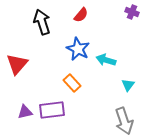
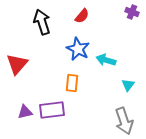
red semicircle: moved 1 px right, 1 px down
orange rectangle: rotated 48 degrees clockwise
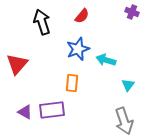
blue star: rotated 25 degrees clockwise
purple triangle: rotated 42 degrees clockwise
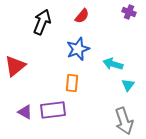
purple cross: moved 3 px left
black arrow: rotated 40 degrees clockwise
cyan arrow: moved 7 px right, 4 px down
red triangle: moved 2 px left, 2 px down; rotated 10 degrees clockwise
purple rectangle: moved 1 px right
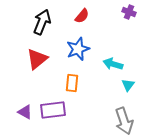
red triangle: moved 22 px right, 7 px up
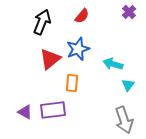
purple cross: rotated 24 degrees clockwise
red triangle: moved 13 px right
gray arrow: moved 1 px up
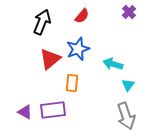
gray arrow: moved 2 px right, 4 px up
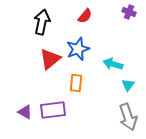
purple cross: rotated 24 degrees counterclockwise
red semicircle: moved 3 px right
black arrow: rotated 10 degrees counterclockwise
orange rectangle: moved 4 px right
gray arrow: moved 2 px right, 1 px down
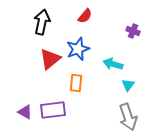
purple cross: moved 4 px right, 19 px down
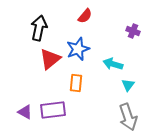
black arrow: moved 3 px left, 6 px down
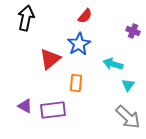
black arrow: moved 13 px left, 10 px up
blue star: moved 1 px right, 5 px up; rotated 10 degrees counterclockwise
purple triangle: moved 6 px up
gray arrow: rotated 28 degrees counterclockwise
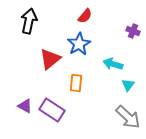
black arrow: moved 3 px right, 3 px down
purple rectangle: moved 1 px left; rotated 40 degrees clockwise
